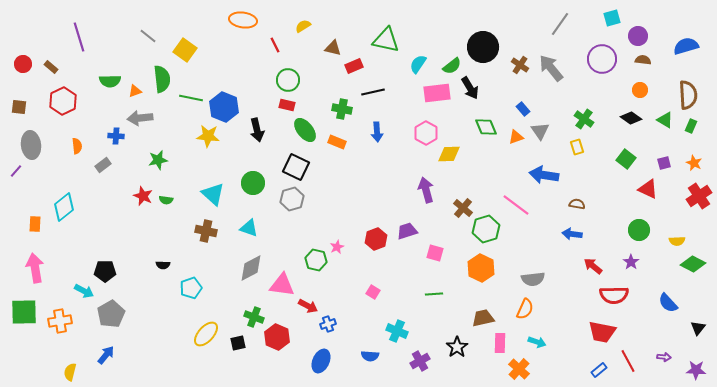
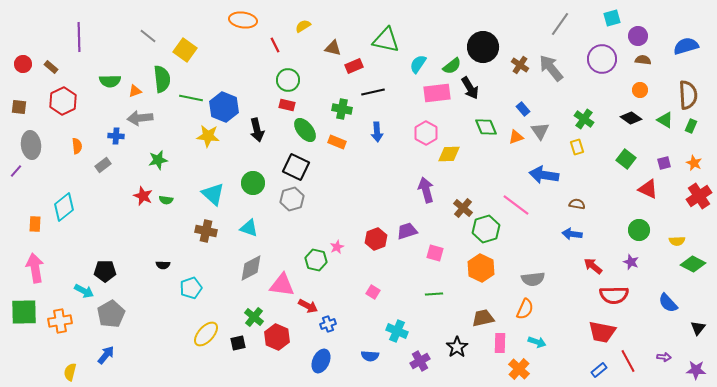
purple line at (79, 37): rotated 16 degrees clockwise
purple star at (631, 262): rotated 14 degrees counterclockwise
green cross at (254, 317): rotated 18 degrees clockwise
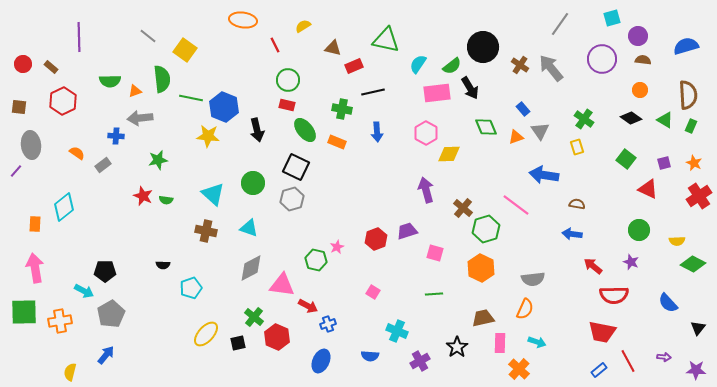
orange semicircle at (77, 146): moved 7 px down; rotated 49 degrees counterclockwise
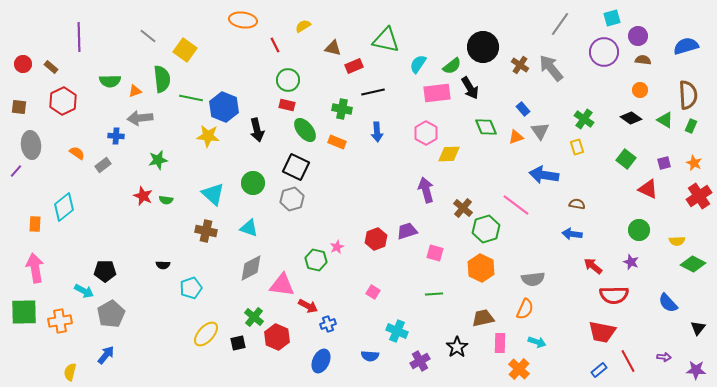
purple circle at (602, 59): moved 2 px right, 7 px up
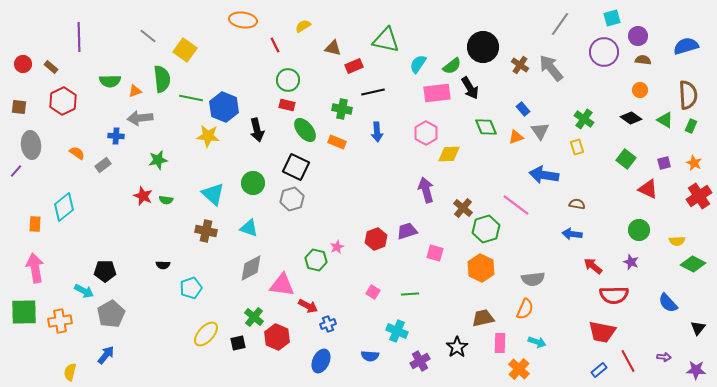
green line at (434, 294): moved 24 px left
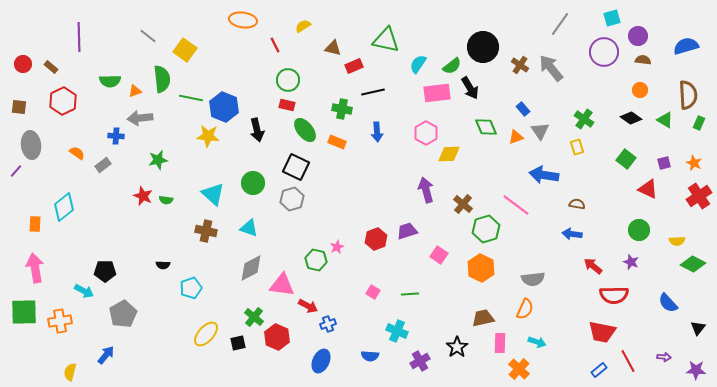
green rectangle at (691, 126): moved 8 px right, 3 px up
brown cross at (463, 208): moved 4 px up
pink square at (435, 253): moved 4 px right, 2 px down; rotated 18 degrees clockwise
gray pentagon at (111, 314): moved 12 px right
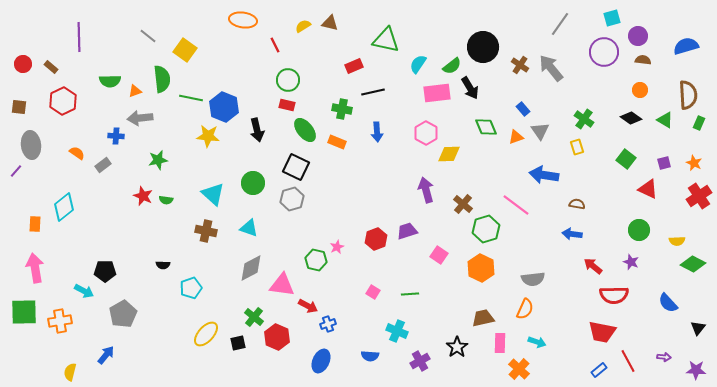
brown triangle at (333, 48): moved 3 px left, 25 px up
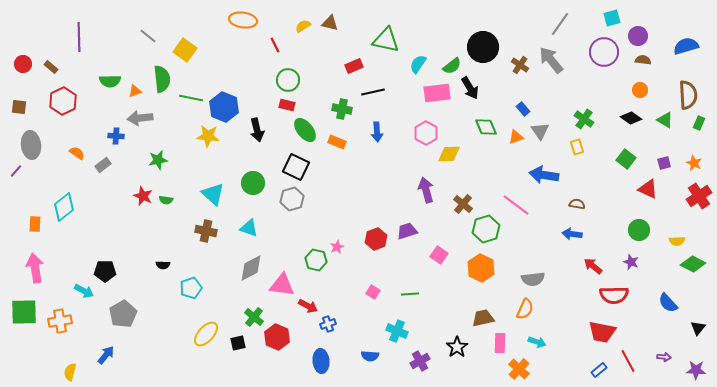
gray arrow at (551, 68): moved 8 px up
blue ellipse at (321, 361): rotated 30 degrees counterclockwise
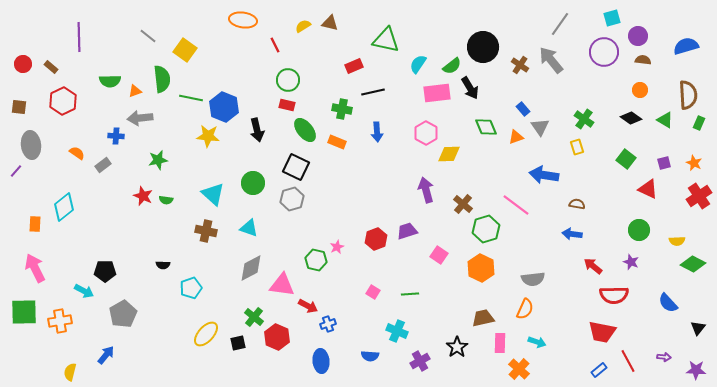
gray triangle at (540, 131): moved 4 px up
pink arrow at (35, 268): rotated 16 degrees counterclockwise
